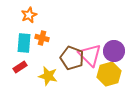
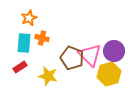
orange star: moved 3 px down
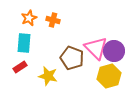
orange cross: moved 11 px right, 18 px up
pink triangle: moved 6 px right, 7 px up
yellow hexagon: moved 2 px down
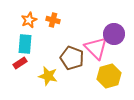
orange star: moved 2 px down
cyan rectangle: moved 1 px right, 1 px down
purple circle: moved 17 px up
red rectangle: moved 4 px up
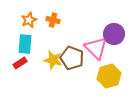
yellow star: moved 5 px right, 16 px up
